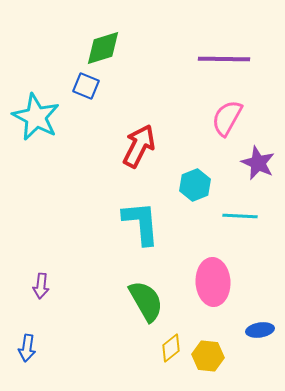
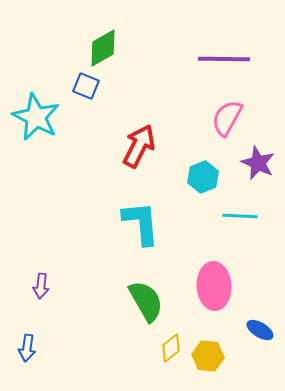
green diamond: rotated 12 degrees counterclockwise
cyan hexagon: moved 8 px right, 8 px up
pink ellipse: moved 1 px right, 4 px down
blue ellipse: rotated 40 degrees clockwise
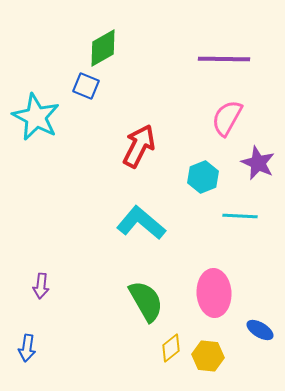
cyan L-shape: rotated 45 degrees counterclockwise
pink ellipse: moved 7 px down
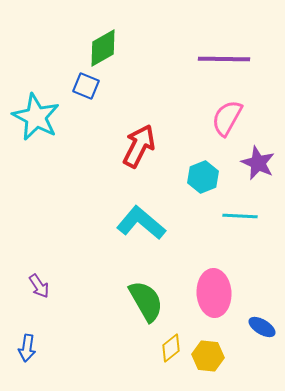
purple arrow: moved 2 px left; rotated 40 degrees counterclockwise
blue ellipse: moved 2 px right, 3 px up
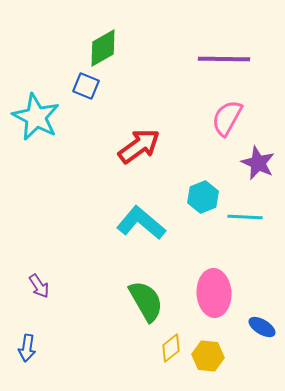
red arrow: rotated 27 degrees clockwise
cyan hexagon: moved 20 px down
cyan line: moved 5 px right, 1 px down
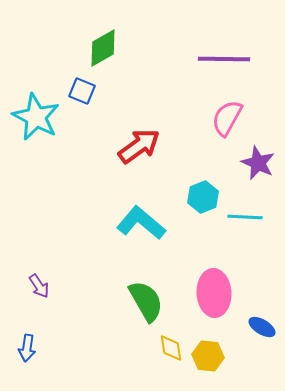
blue square: moved 4 px left, 5 px down
yellow diamond: rotated 60 degrees counterclockwise
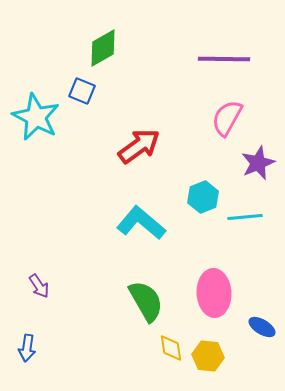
purple star: rotated 24 degrees clockwise
cyan line: rotated 8 degrees counterclockwise
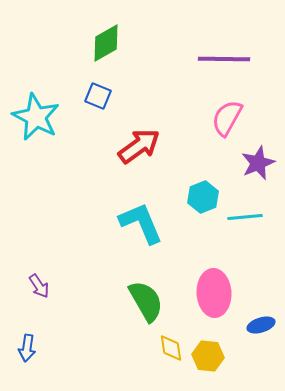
green diamond: moved 3 px right, 5 px up
blue square: moved 16 px right, 5 px down
cyan L-shape: rotated 27 degrees clockwise
blue ellipse: moved 1 px left, 2 px up; rotated 48 degrees counterclockwise
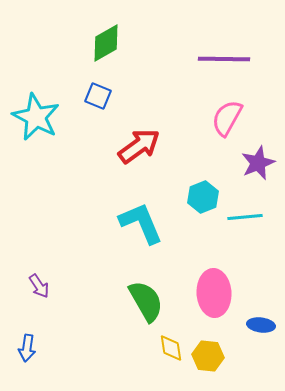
blue ellipse: rotated 24 degrees clockwise
